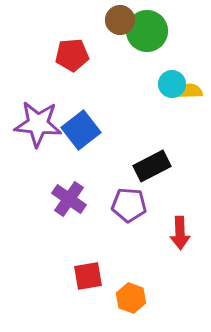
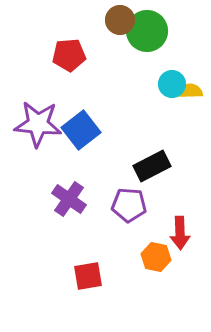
red pentagon: moved 3 px left
orange hexagon: moved 25 px right, 41 px up; rotated 8 degrees counterclockwise
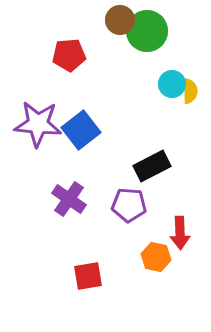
yellow semicircle: rotated 90 degrees clockwise
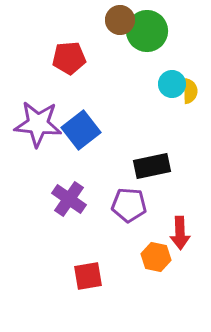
red pentagon: moved 3 px down
black rectangle: rotated 15 degrees clockwise
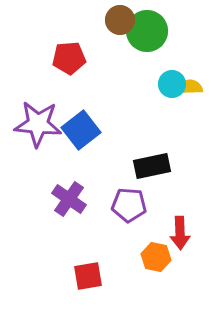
yellow semicircle: moved 4 px up; rotated 90 degrees counterclockwise
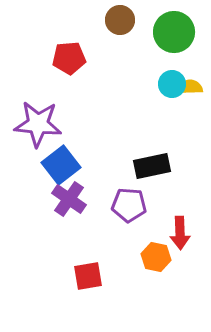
green circle: moved 27 px right, 1 px down
blue square: moved 20 px left, 35 px down
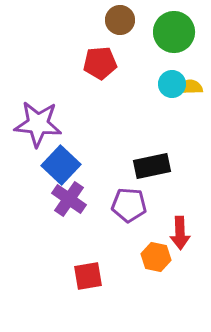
red pentagon: moved 31 px right, 5 px down
blue square: rotated 9 degrees counterclockwise
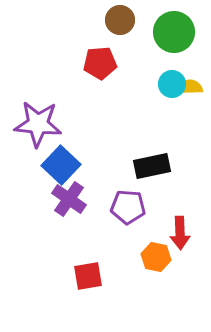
purple pentagon: moved 1 px left, 2 px down
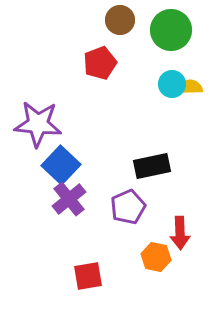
green circle: moved 3 px left, 2 px up
red pentagon: rotated 16 degrees counterclockwise
purple cross: rotated 16 degrees clockwise
purple pentagon: rotated 28 degrees counterclockwise
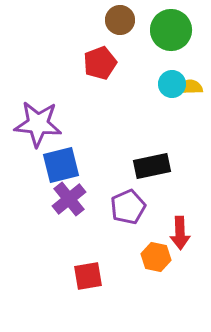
blue square: rotated 33 degrees clockwise
